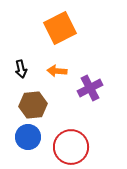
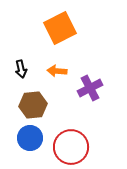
blue circle: moved 2 px right, 1 px down
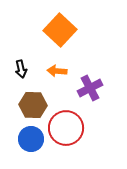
orange square: moved 2 px down; rotated 20 degrees counterclockwise
brown hexagon: rotated 8 degrees clockwise
blue circle: moved 1 px right, 1 px down
red circle: moved 5 px left, 19 px up
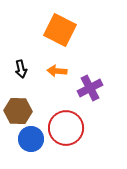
orange square: rotated 16 degrees counterclockwise
brown hexagon: moved 15 px left, 6 px down
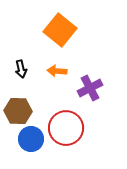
orange square: rotated 12 degrees clockwise
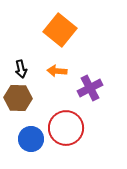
brown hexagon: moved 13 px up
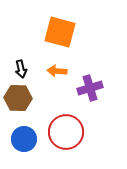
orange square: moved 2 px down; rotated 24 degrees counterclockwise
purple cross: rotated 10 degrees clockwise
red circle: moved 4 px down
blue circle: moved 7 px left
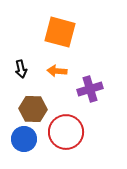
purple cross: moved 1 px down
brown hexagon: moved 15 px right, 11 px down
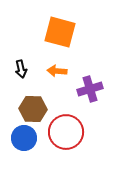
blue circle: moved 1 px up
